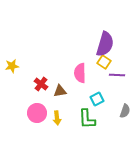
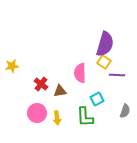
green L-shape: moved 2 px left, 2 px up
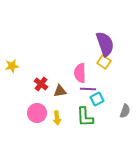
purple semicircle: rotated 35 degrees counterclockwise
purple line: moved 29 px left, 14 px down
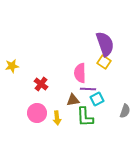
brown triangle: moved 13 px right, 9 px down
